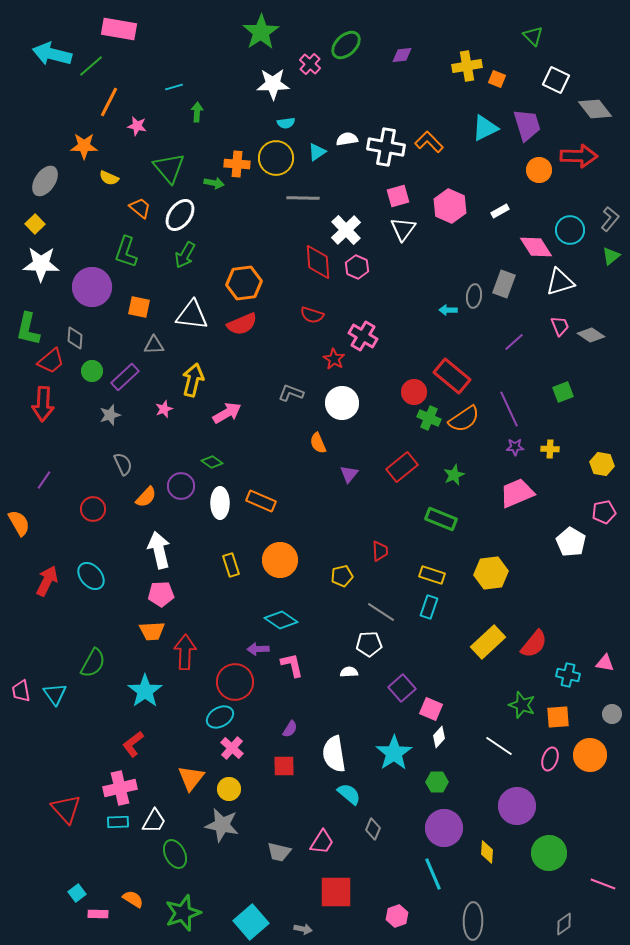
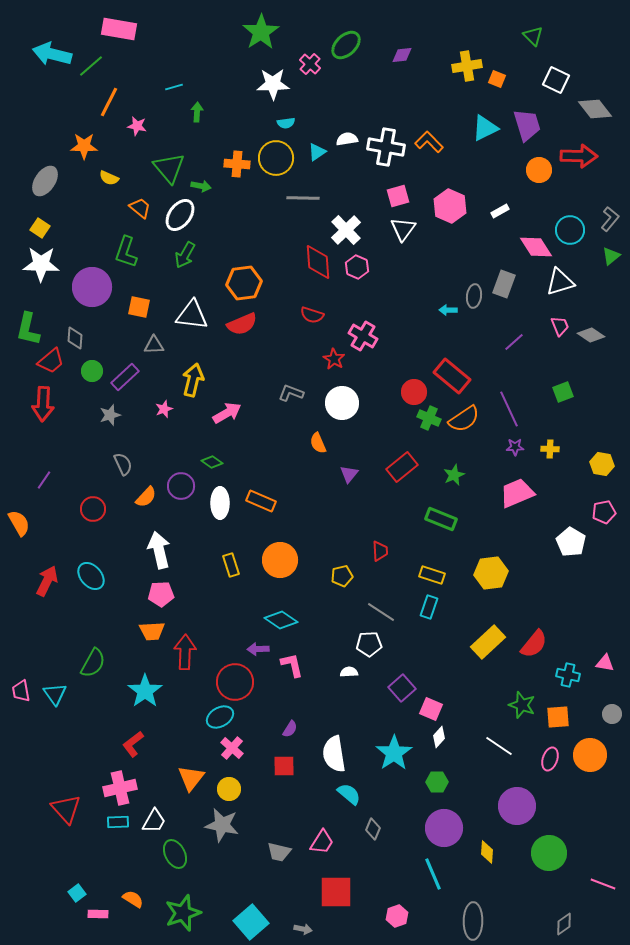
green arrow at (214, 183): moved 13 px left, 3 px down
yellow square at (35, 224): moved 5 px right, 4 px down; rotated 12 degrees counterclockwise
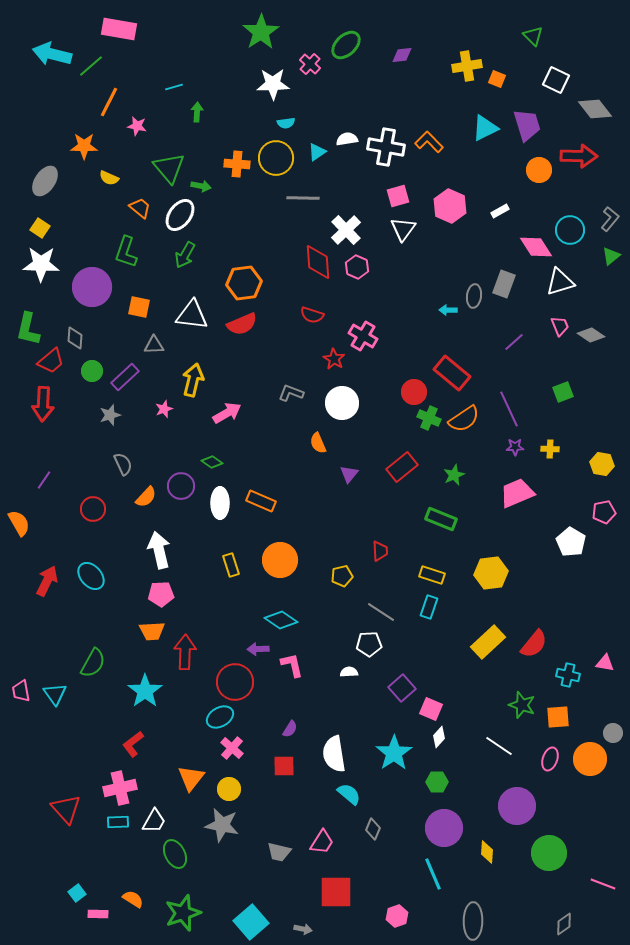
red rectangle at (452, 376): moved 3 px up
gray circle at (612, 714): moved 1 px right, 19 px down
orange circle at (590, 755): moved 4 px down
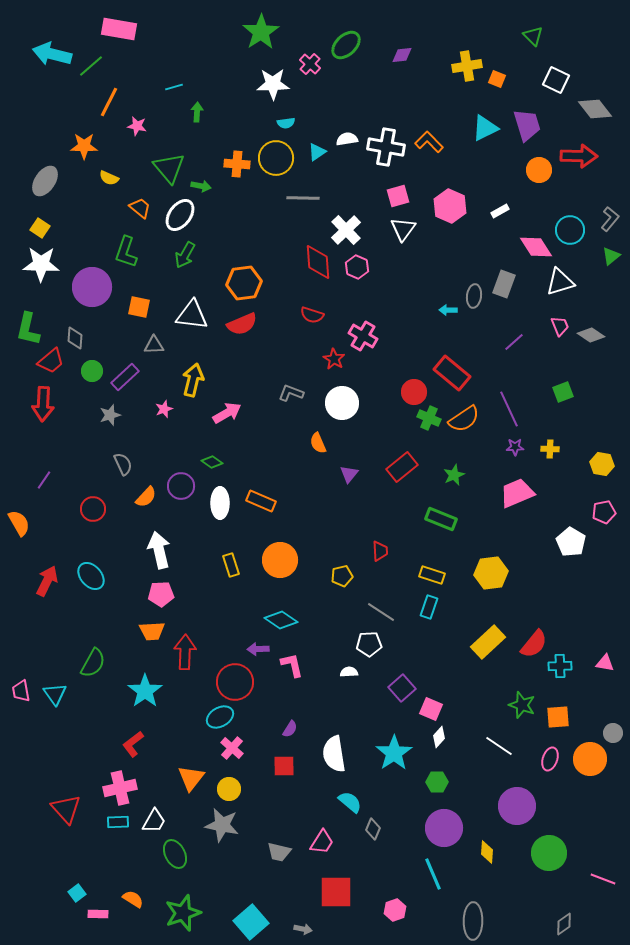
cyan cross at (568, 675): moved 8 px left, 9 px up; rotated 15 degrees counterclockwise
cyan semicircle at (349, 794): moved 1 px right, 8 px down
pink line at (603, 884): moved 5 px up
pink hexagon at (397, 916): moved 2 px left, 6 px up
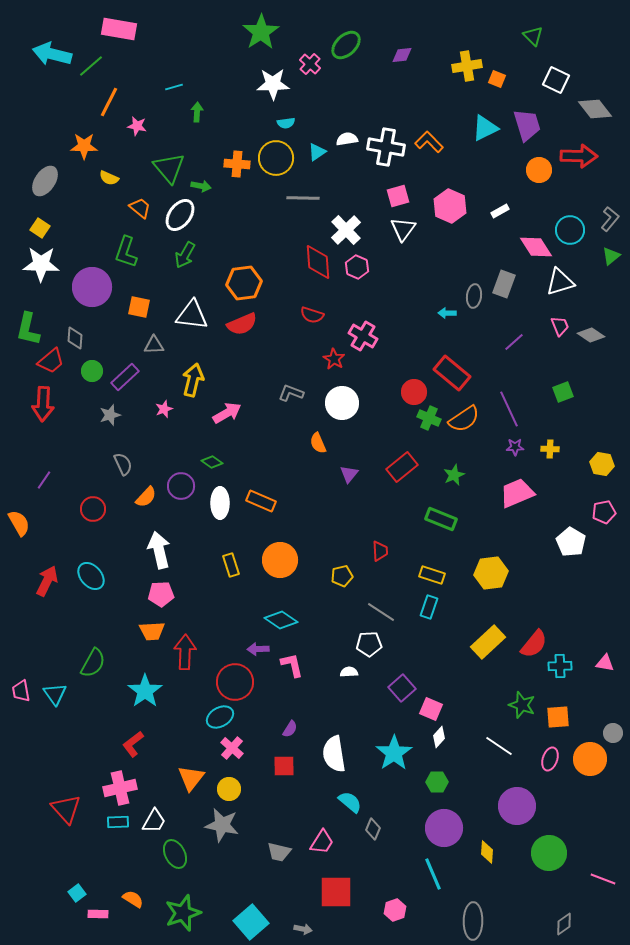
cyan arrow at (448, 310): moved 1 px left, 3 px down
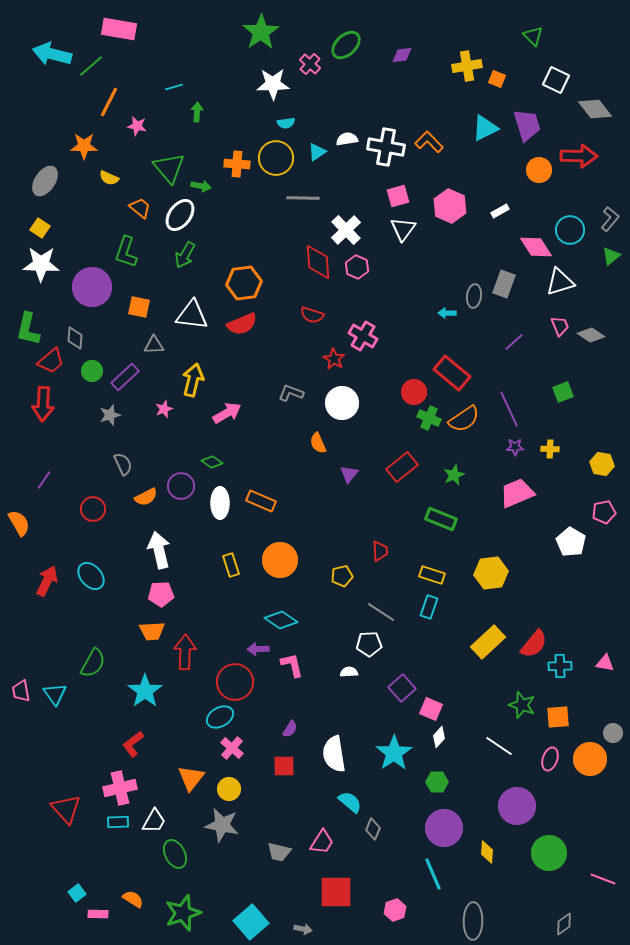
orange semicircle at (146, 497): rotated 20 degrees clockwise
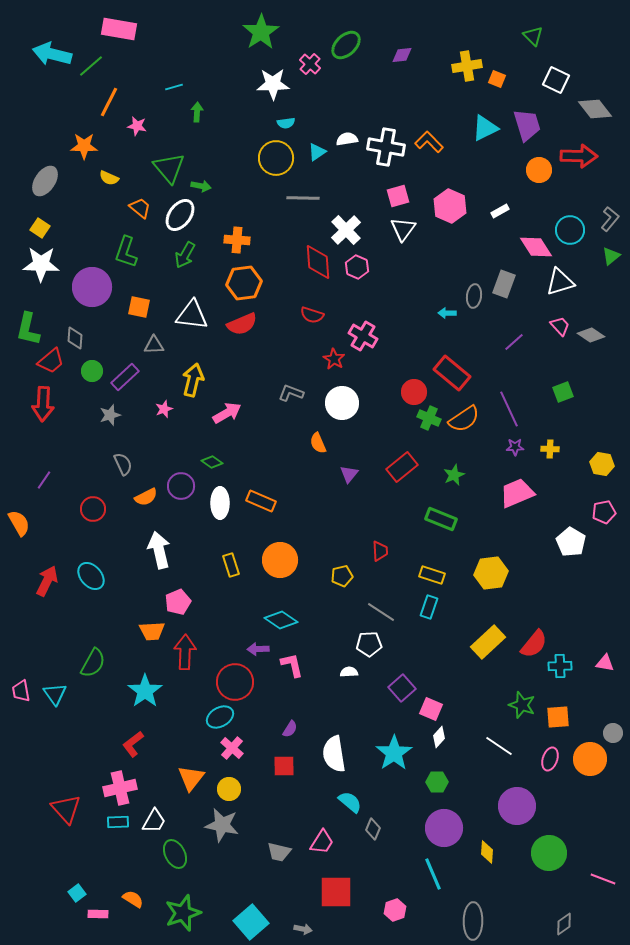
orange cross at (237, 164): moved 76 px down
pink trapezoid at (560, 326): rotated 20 degrees counterclockwise
pink pentagon at (161, 594): moved 17 px right, 8 px down; rotated 20 degrees counterclockwise
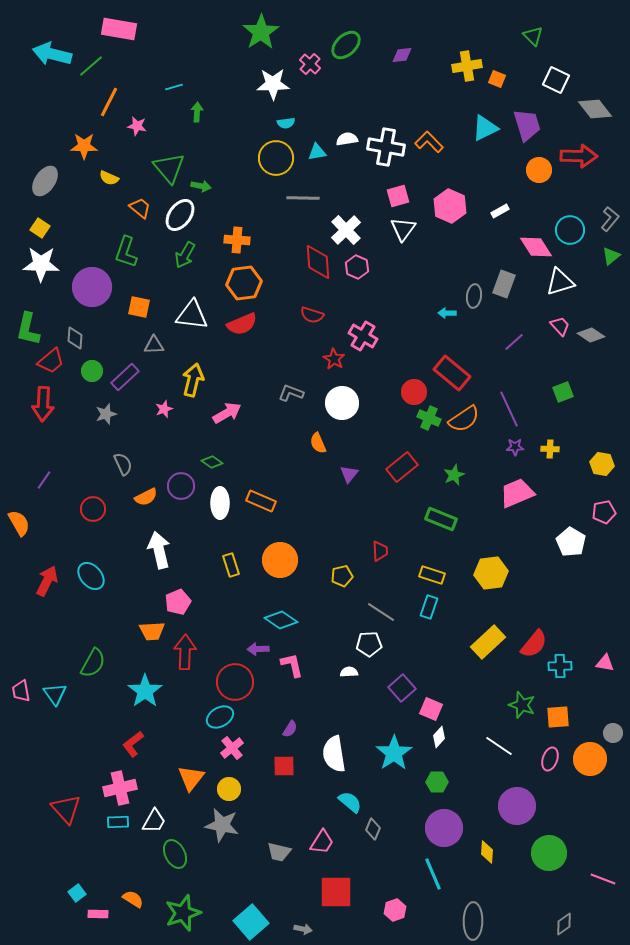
cyan triangle at (317, 152): rotated 24 degrees clockwise
gray star at (110, 415): moved 4 px left, 1 px up
pink cross at (232, 748): rotated 10 degrees clockwise
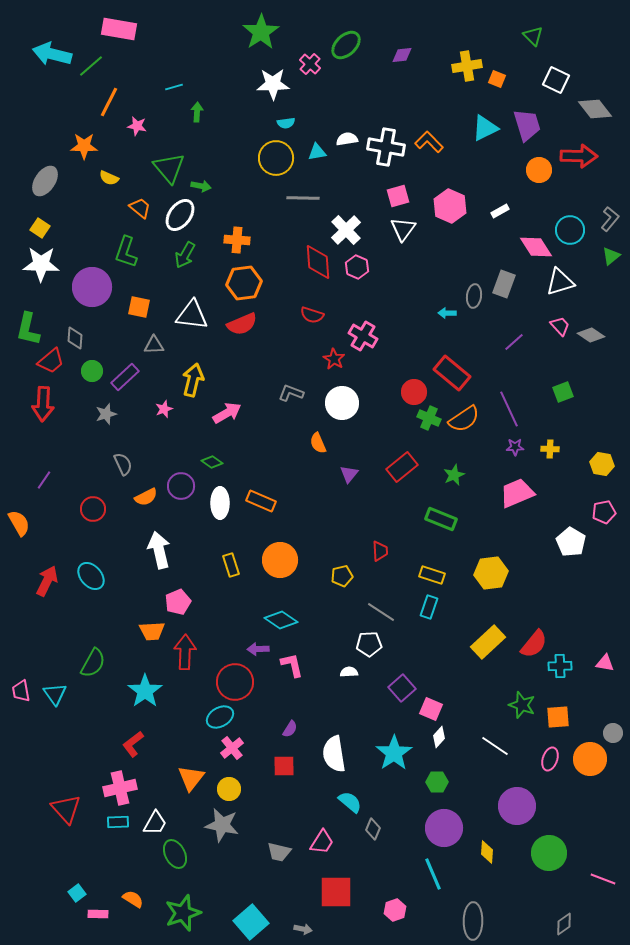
white line at (499, 746): moved 4 px left
white trapezoid at (154, 821): moved 1 px right, 2 px down
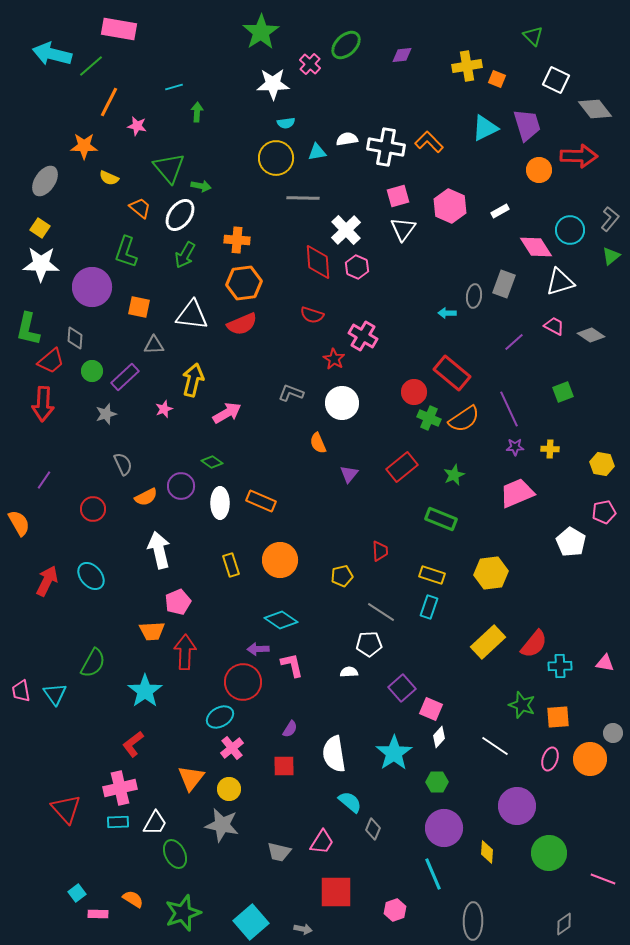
pink trapezoid at (560, 326): moved 6 px left; rotated 20 degrees counterclockwise
red circle at (235, 682): moved 8 px right
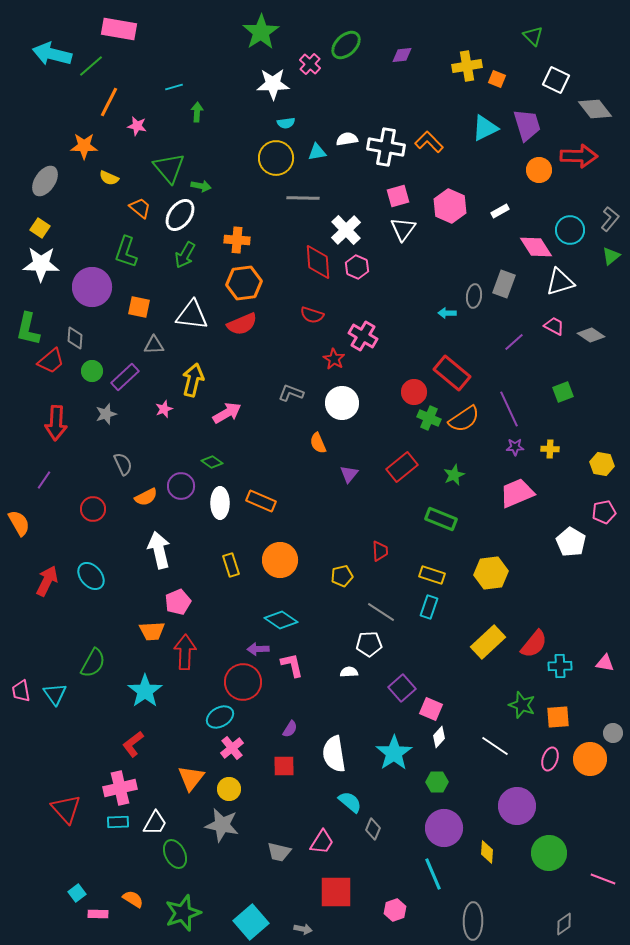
red arrow at (43, 404): moved 13 px right, 19 px down
